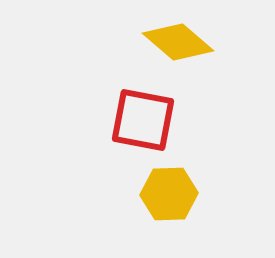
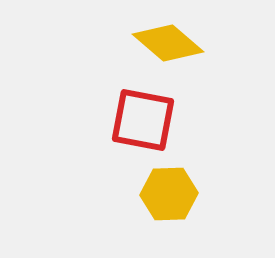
yellow diamond: moved 10 px left, 1 px down
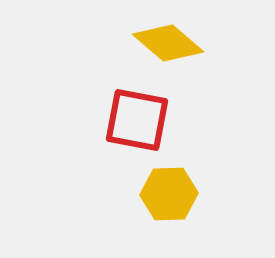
red square: moved 6 px left
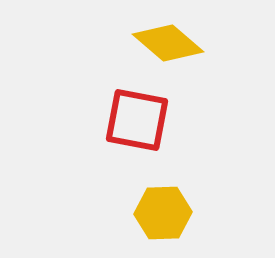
yellow hexagon: moved 6 px left, 19 px down
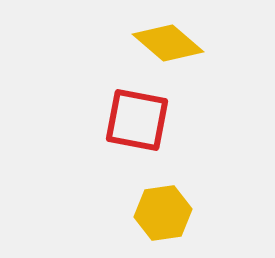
yellow hexagon: rotated 6 degrees counterclockwise
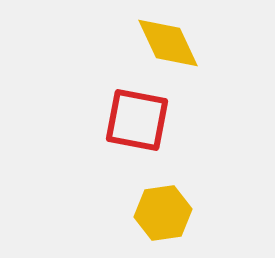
yellow diamond: rotated 24 degrees clockwise
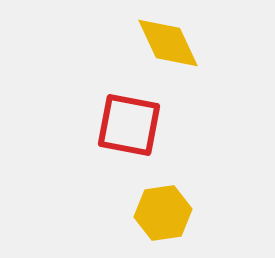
red square: moved 8 px left, 5 px down
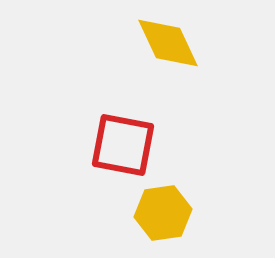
red square: moved 6 px left, 20 px down
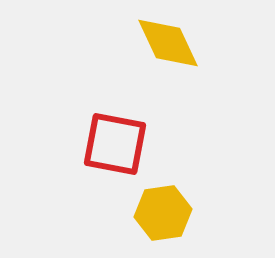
red square: moved 8 px left, 1 px up
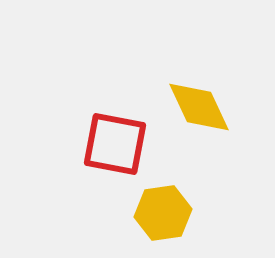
yellow diamond: moved 31 px right, 64 px down
